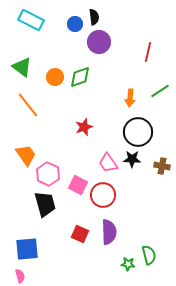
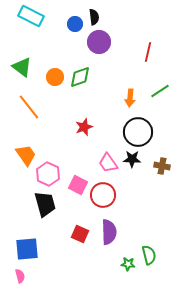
cyan rectangle: moved 4 px up
orange line: moved 1 px right, 2 px down
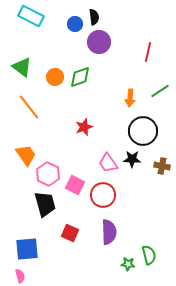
black circle: moved 5 px right, 1 px up
pink square: moved 3 px left
red square: moved 10 px left, 1 px up
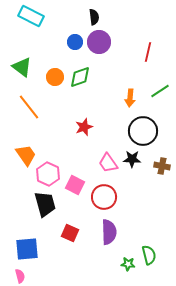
blue circle: moved 18 px down
red circle: moved 1 px right, 2 px down
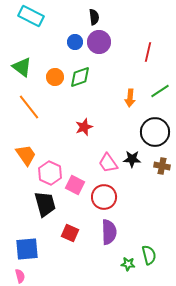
black circle: moved 12 px right, 1 px down
pink hexagon: moved 2 px right, 1 px up
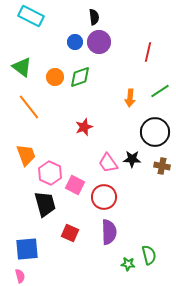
orange trapezoid: rotated 15 degrees clockwise
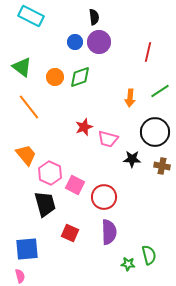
orange trapezoid: rotated 20 degrees counterclockwise
pink trapezoid: moved 24 px up; rotated 40 degrees counterclockwise
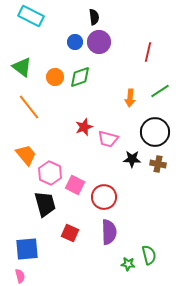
brown cross: moved 4 px left, 2 px up
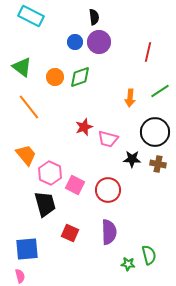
red circle: moved 4 px right, 7 px up
